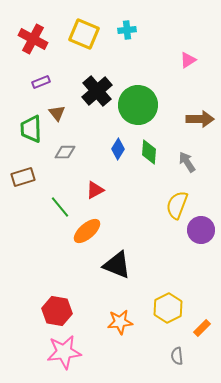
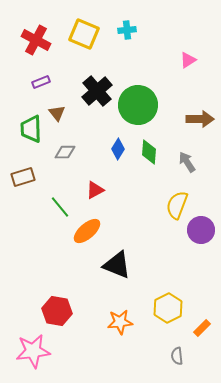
red cross: moved 3 px right, 1 px down
pink star: moved 31 px left, 1 px up
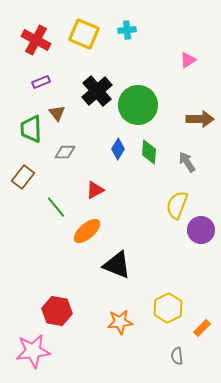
brown rectangle: rotated 35 degrees counterclockwise
green line: moved 4 px left
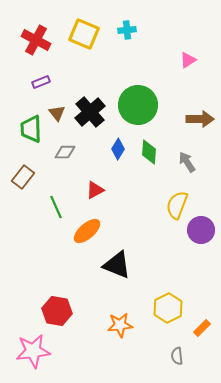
black cross: moved 7 px left, 21 px down
green line: rotated 15 degrees clockwise
orange star: moved 3 px down
